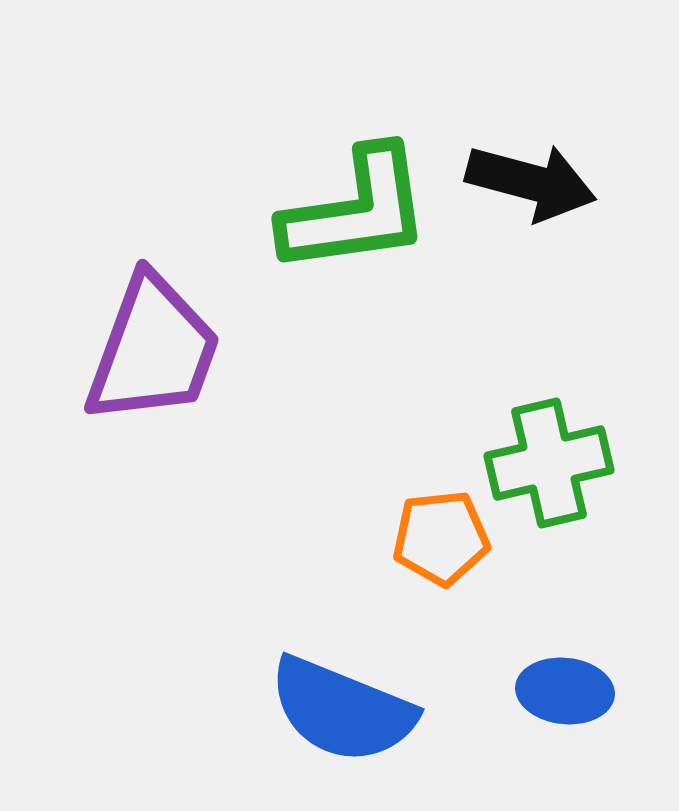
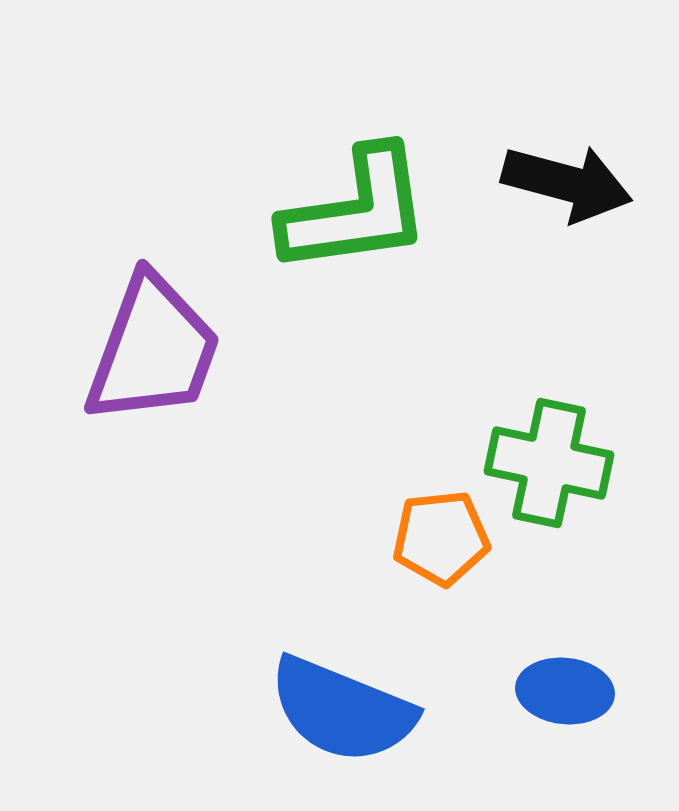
black arrow: moved 36 px right, 1 px down
green cross: rotated 25 degrees clockwise
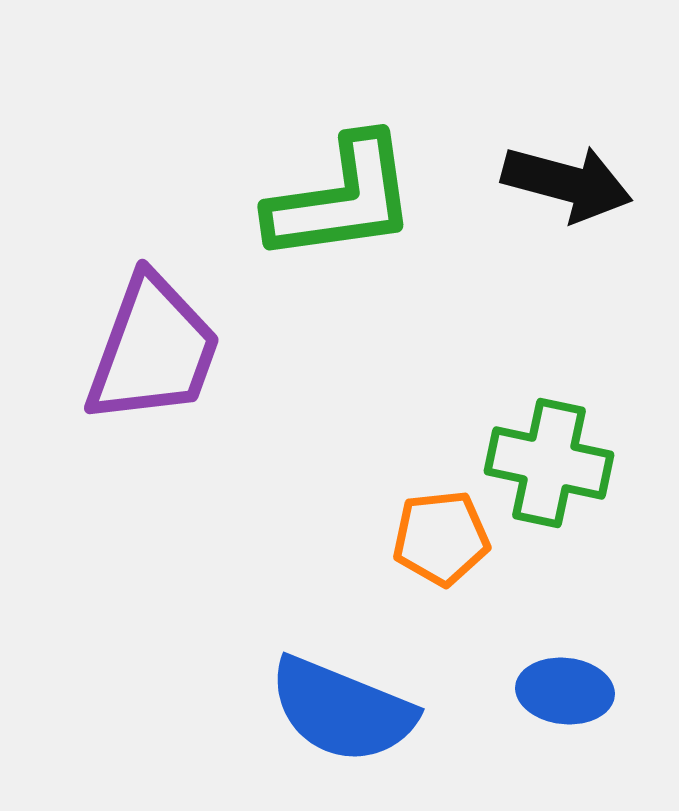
green L-shape: moved 14 px left, 12 px up
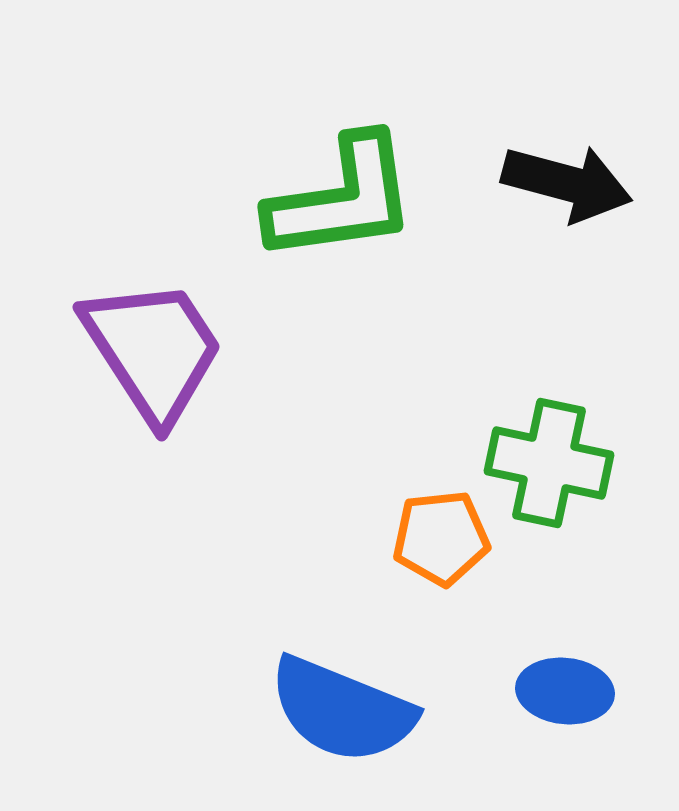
purple trapezoid: rotated 53 degrees counterclockwise
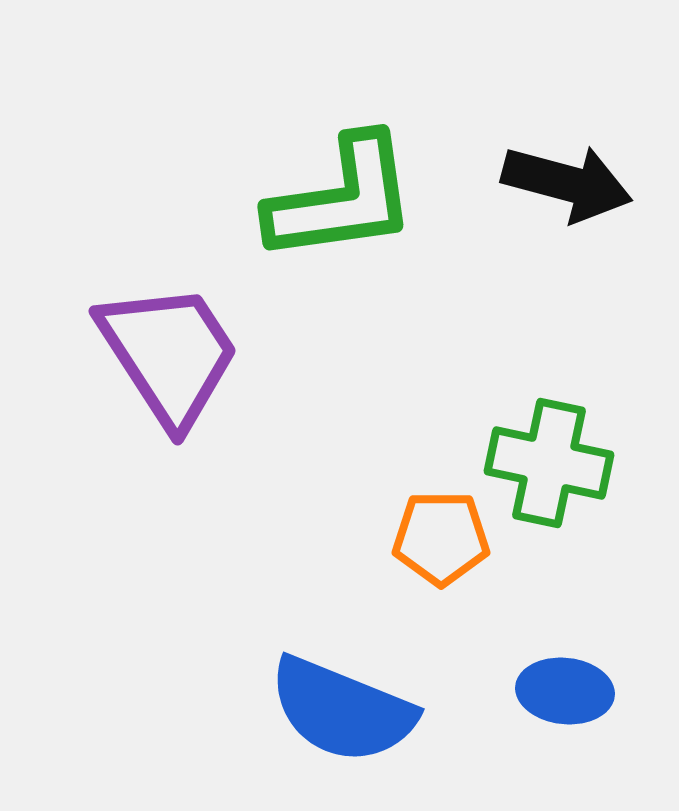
purple trapezoid: moved 16 px right, 4 px down
orange pentagon: rotated 6 degrees clockwise
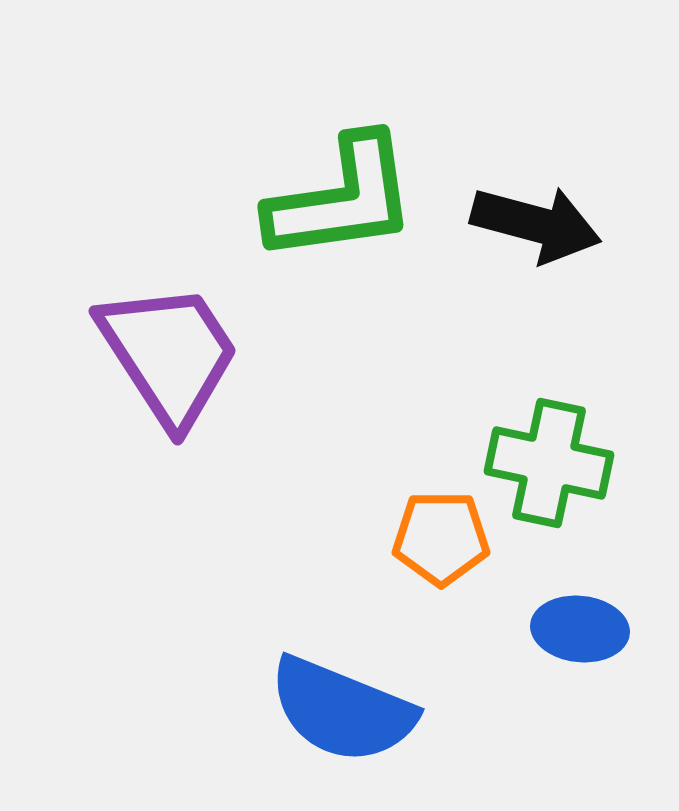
black arrow: moved 31 px left, 41 px down
blue ellipse: moved 15 px right, 62 px up
